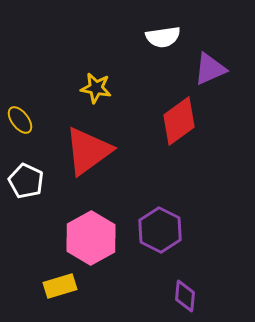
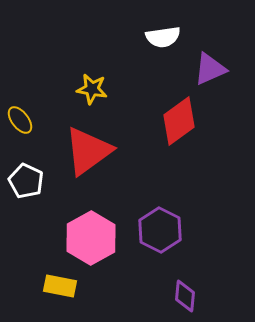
yellow star: moved 4 px left, 1 px down
yellow rectangle: rotated 28 degrees clockwise
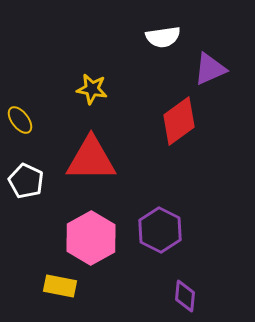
red triangle: moved 3 px right, 8 px down; rotated 36 degrees clockwise
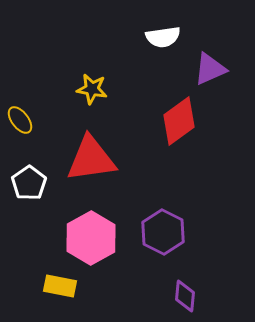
red triangle: rotated 8 degrees counterclockwise
white pentagon: moved 3 px right, 2 px down; rotated 12 degrees clockwise
purple hexagon: moved 3 px right, 2 px down
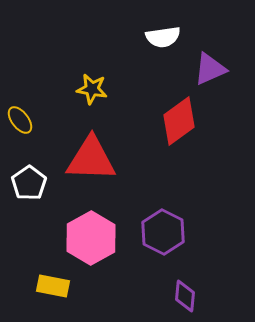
red triangle: rotated 10 degrees clockwise
yellow rectangle: moved 7 px left
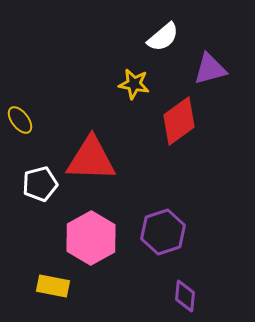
white semicircle: rotated 32 degrees counterclockwise
purple triangle: rotated 9 degrees clockwise
yellow star: moved 42 px right, 5 px up
white pentagon: moved 11 px right, 1 px down; rotated 20 degrees clockwise
purple hexagon: rotated 15 degrees clockwise
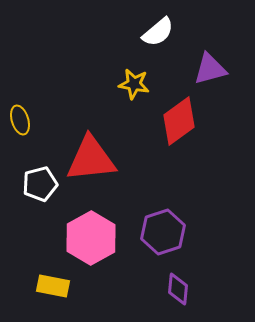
white semicircle: moved 5 px left, 5 px up
yellow ellipse: rotated 20 degrees clockwise
red triangle: rotated 8 degrees counterclockwise
purple diamond: moved 7 px left, 7 px up
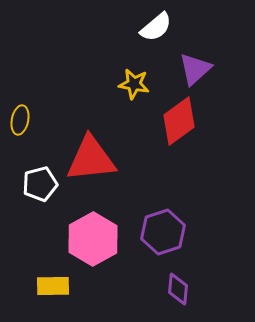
white semicircle: moved 2 px left, 5 px up
purple triangle: moved 15 px left; rotated 27 degrees counterclockwise
yellow ellipse: rotated 28 degrees clockwise
pink hexagon: moved 2 px right, 1 px down
yellow rectangle: rotated 12 degrees counterclockwise
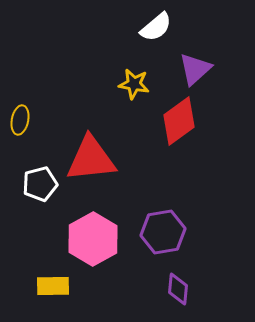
purple hexagon: rotated 9 degrees clockwise
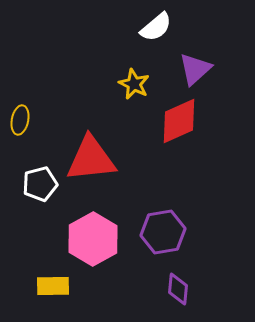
yellow star: rotated 16 degrees clockwise
red diamond: rotated 12 degrees clockwise
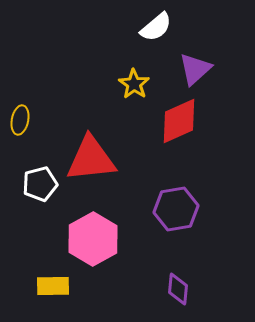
yellow star: rotated 8 degrees clockwise
purple hexagon: moved 13 px right, 23 px up
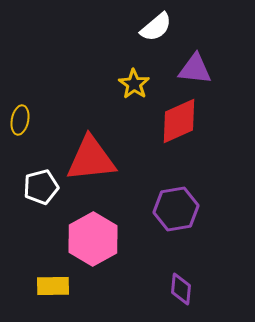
purple triangle: rotated 48 degrees clockwise
white pentagon: moved 1 px right, 3 px down
purple diamond: moved 3 px right
